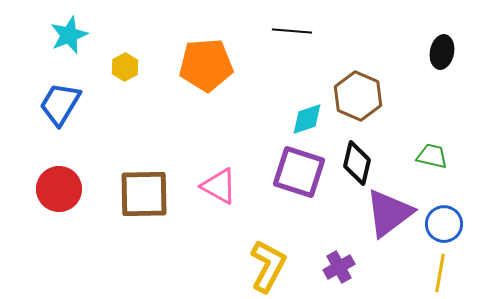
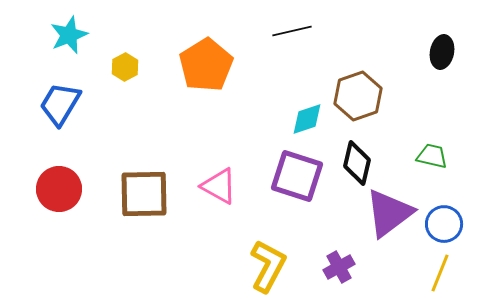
black line: rotated 18 degrees counterclockwise
orange pentagon: rotated 28 degrees counterclockwise
brown hexagon: rotated 18 degrees clockwise
purple square: moved 2 px left, 4 px down
yellow line: rotated 12 degrees clockwise
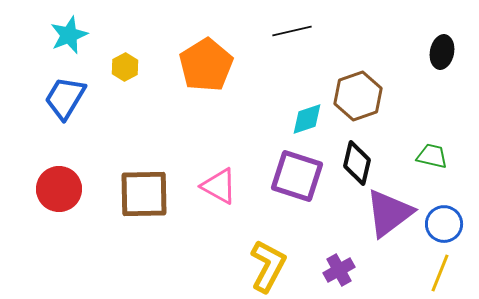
blue trapezoid: moved 5 px right, 6 px up
purple cross: moved 3 px down
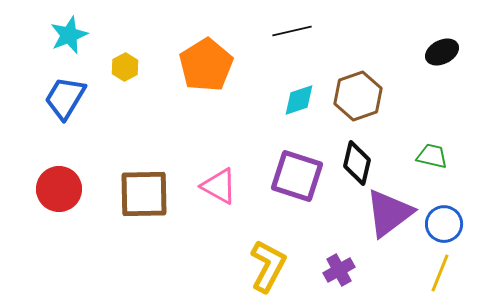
black ellipse: rotated 52 degrees clockwise
cyan diamond: moved 8 px left, 19 px up
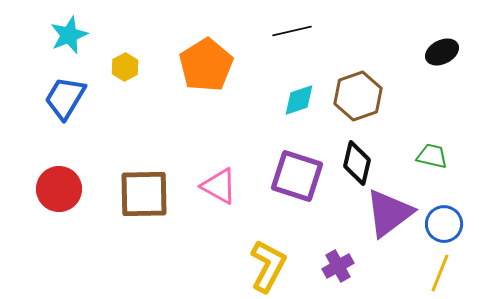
purple cross: moved 1 px left, 4 px up
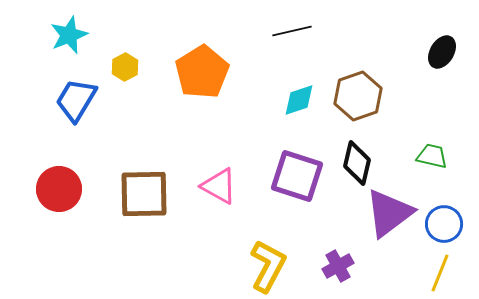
black ellipse: rotated 32 degrees counterclockwise
orange pentagon: moved 4 px left, 7 px down
blue trapezoid: moved 11 px right, 2 px down
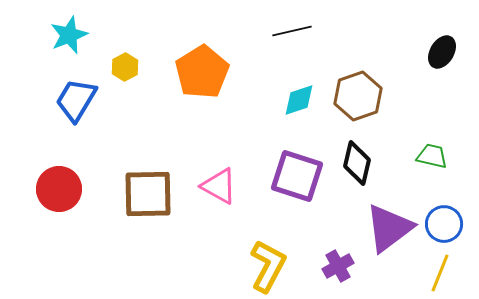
brown square: moved 4 px right
purple triangle: moved 15 px down
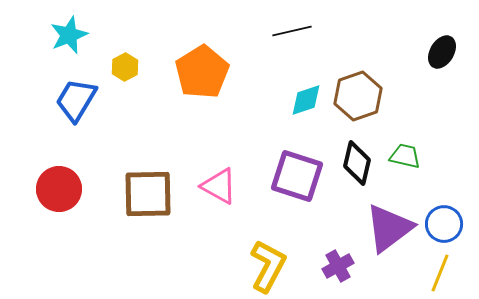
cyan diamond: moved 7 px right
green trapezoid: moved 27 px left
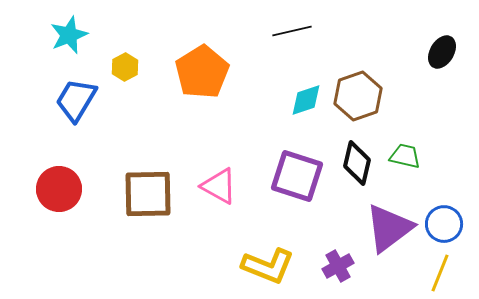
yellow L-shape: rotated 84 degrees clockwise
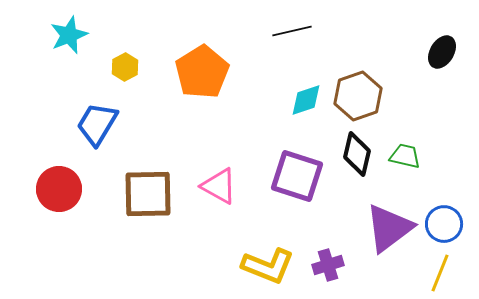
blue trapezoid: moved 21 px right, 24 px down
black diamond: moved 9 px up
purple cross: moved 10 px left, 1 px up; rotated 12 degrees clockwise
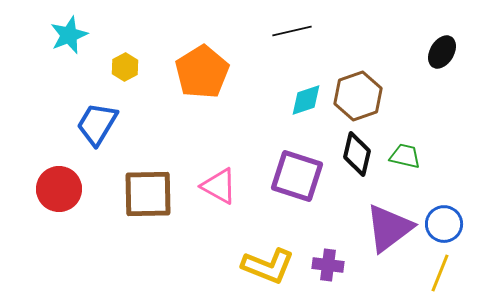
purple cross: rotated 24 degrees clockwise
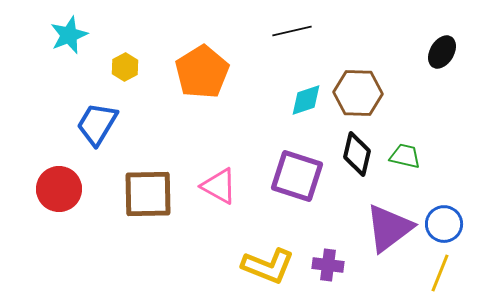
brown hexagon: moved 3 px up; rotated 21 degrees clockwise
